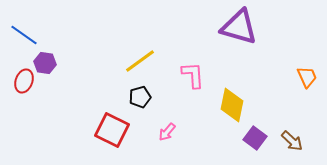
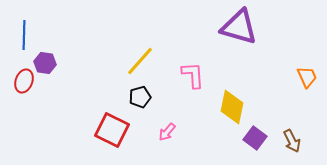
blue line: rotated 56 degrees clockwise
yellow line: rotated 12 degrees counterclockwise
yellow diamond: moved 2 px down
brown arrow: rotated 20 degrees clockwise
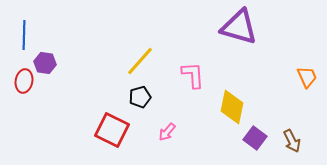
red ellipse: rotated 10 degrees counterclockwise
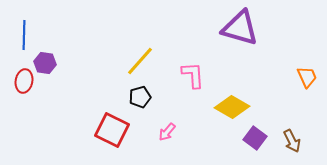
purple triangle: moved 1 px right, 1 px down
yellow diamond: rotated 72 degrees counterclockwise
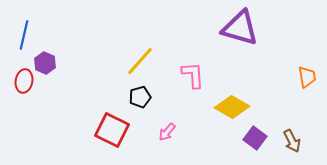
blue line: rotated 12 degrees clockwise
purple hexagon: rotated 15 degrees clockwise
orange trapezoid: rotated 15 degrees clockwise
